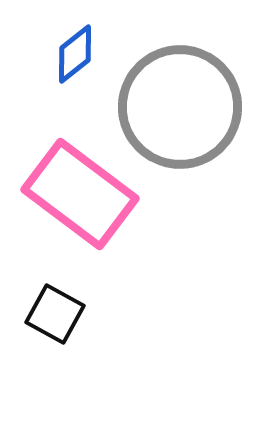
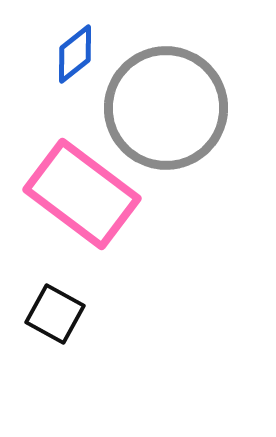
gray circle: moved 14 px left, 1 px down
pink rectangle: moved 2 px right
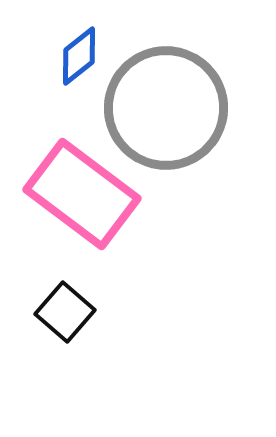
blue diamond: moved 4 px right, 2 px down
black square: moved 10 px right, 2 px up; rotated 12 degrees clockwise
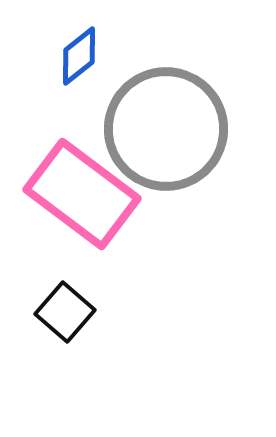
gray circle: moved 21 px down
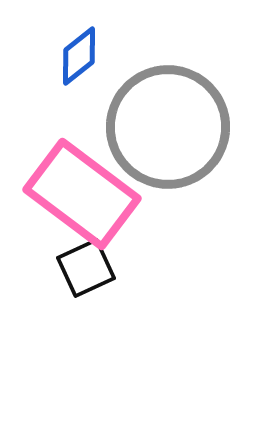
gray circle: moved 2 px right, 2 px up
black square: moved 21 px right, 44 px up; rotated 24 degrees clockwise
